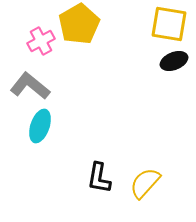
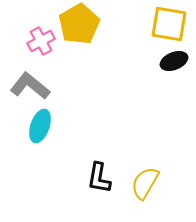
yellow semicircle: rotated 12 degrees counterclockwise
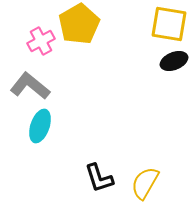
black L-shape: rotated 28 degrees counterclockwise
